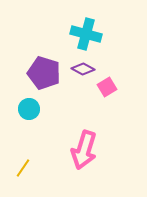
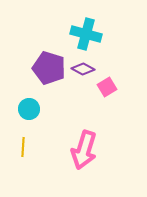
purple pentagon: moved 5 px right, 5 px up
yellow line: moved 21 px up; rotated 30 degrees counterclockwise
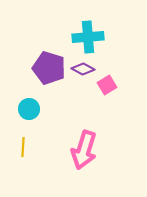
cyan cross: moved 2 px right, 3 px down; rotated 20 degrees counterclockwise
pink square: moved 2 px up
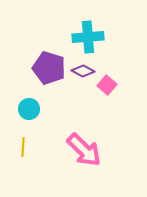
purple diamond: moved 2 px down
pink square: rotated 18 degrees counterclockwise
pink arrow: rotated 63 degrees counterclockwise
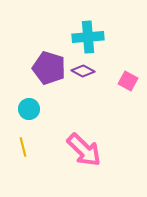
pink square: moved 21 px right, 4 px up; rotated 12 degrees counterclockwise
yellow line: rotated 18 degrees counterclockwise
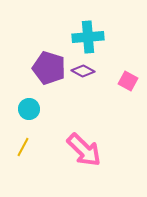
yellow line: rotated 42 degrees clockwise
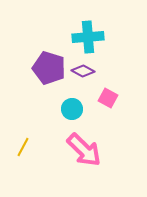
pink square: moved 20 px left, 17 px down
cyan circle: moved 43 px right
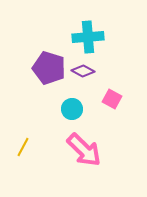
pink square: moved 4 px right, 1 px down
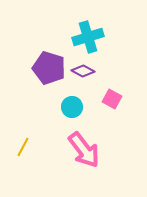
cyan cross: rotated 12 degrees counterclockwise
cyan circle: moved 2 px up
pink arrow: rotated 9 degrees clockwise
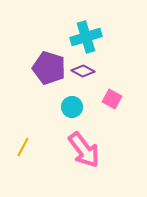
cyan cross: moved 2 px left
